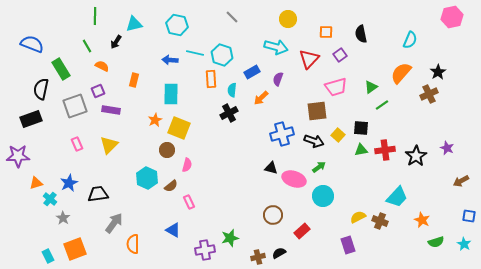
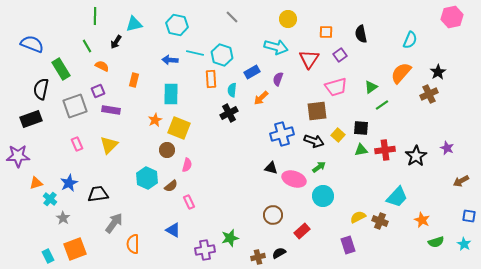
red triangle at (309, 59): rotated 10 degrees counterclockwise
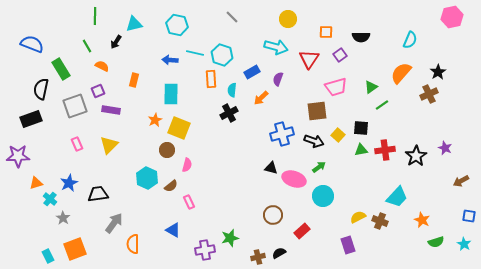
black semicircle at (361, 34): moved 3 px down; rotated 78 degrees counterclockwise
purple star at (447, 148): moved 2 px left
